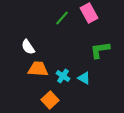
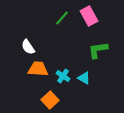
pink rectangle: moved 3 px down
green L-shape: moved 2 px left
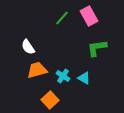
green L-shape: moved 1 px left, 2 px up
orange trapezoid: moved 1 px left, 1 px down; rotated 20 degrees counterclockwise
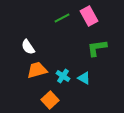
green line: rotated 21 degrees clockwise
